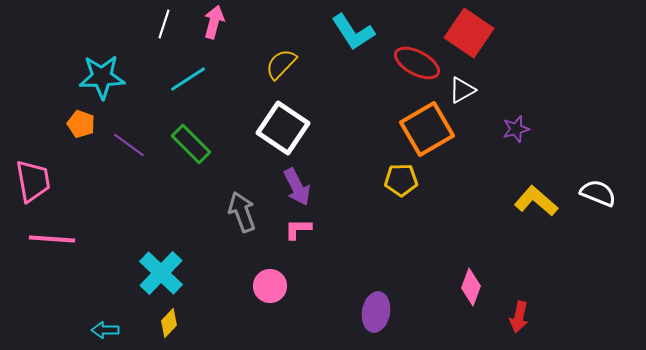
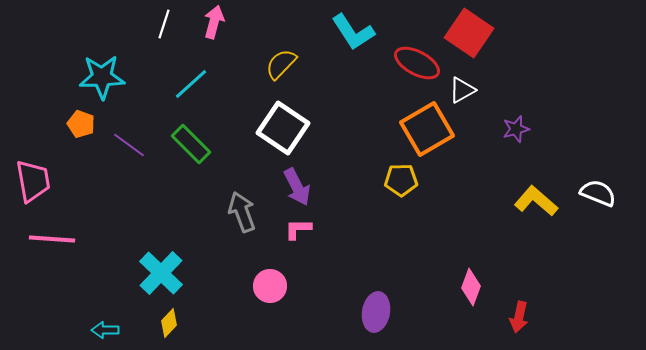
cyan line: moved 3 px right, 5 px down; rotated 9 degrees counterclockwise
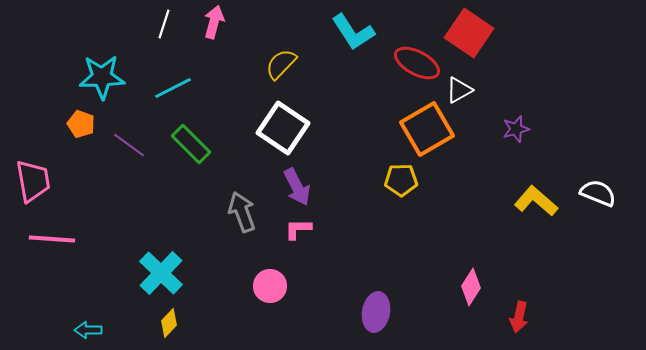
cyan line: moved 18 px left, 4 px down; rotated 15 degrees clockwise
white triangle: moved 3 px left
pink diamond: rotated 12 degrees clockwise
cyan arrow: moved 17 px left
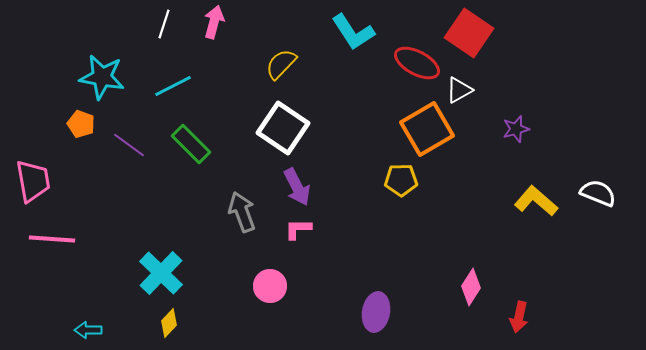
cyan star: rotated 12 degrees clockwise
cyan line: moved 2 px up
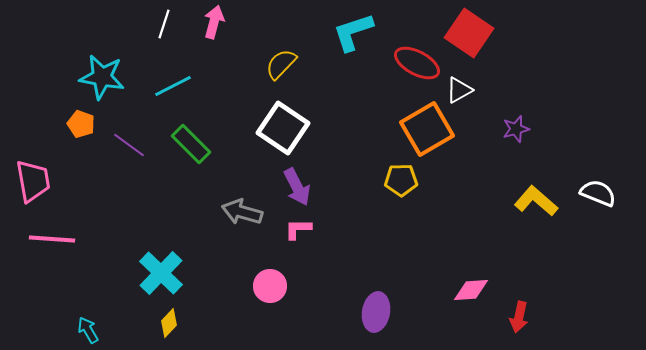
cyan L-shape: rotated 105 degrees clockwise
gray arrow: rotated 54 degrees counterclockwise
pink diamond: moved 3 px down; rotated 54 degrees clockwise
cyan arrow: rotated 60 degrees clockwise
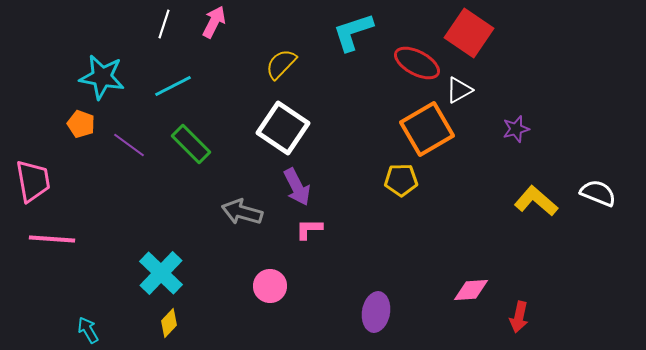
pink arrow: rotated 12 degrees clockwise
pink L-shape: moved 11 px right
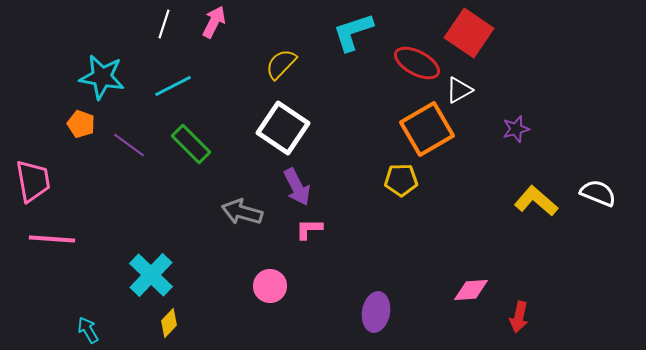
cyan cross: moved 10 px left, 2 px down
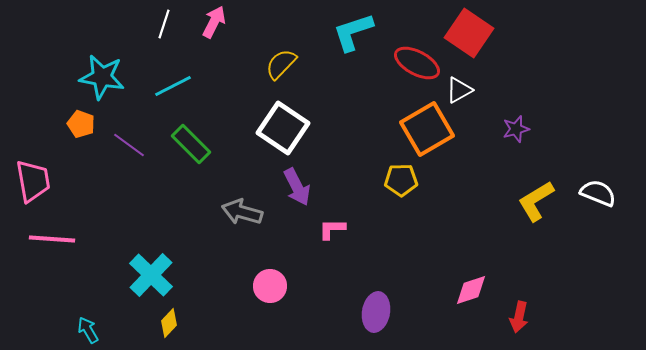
yellow L-shape: rotated 72 degrees counterclockwise
pink L-shape: moved 23 px right
pink diamond: rotated 15 degrees counterclockwise
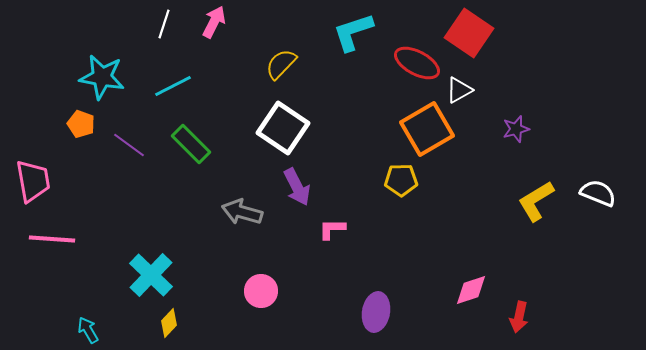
pink circle: moved 9 px left, 5 px down
